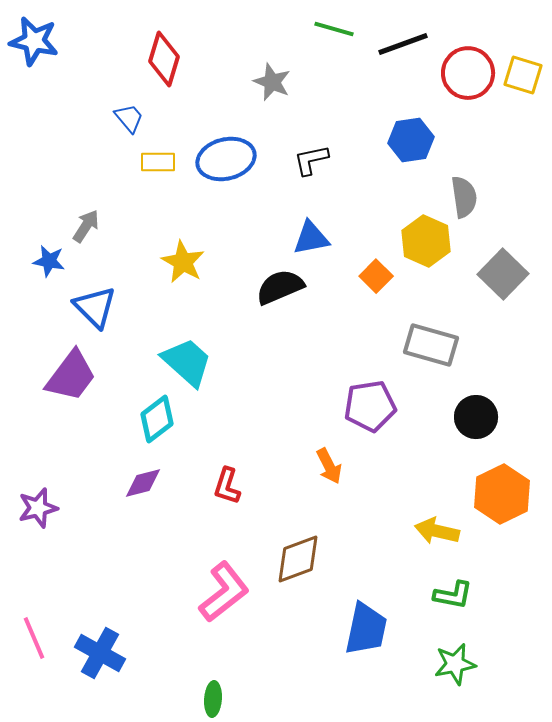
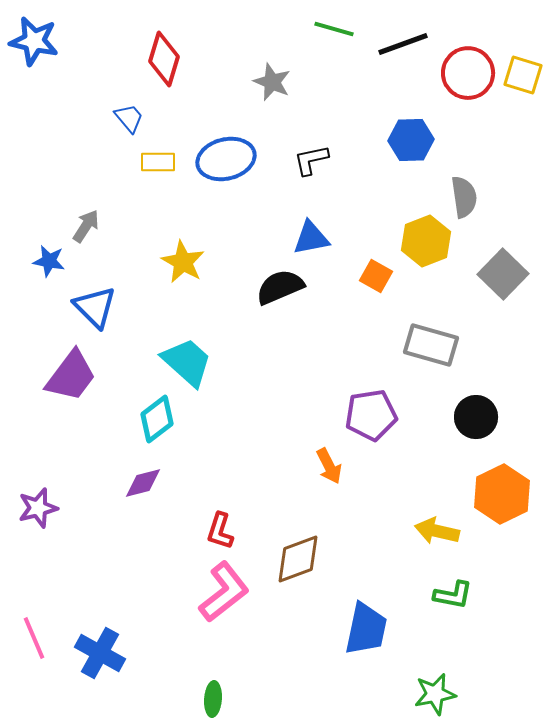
blue hexagon at (411, 140): rotated 6 degrees clockwise
yellow hexagon at (426, 241): rotated 15 degrees clockwise
orange square at (376, 276): rotated 16 degrees counterclockwise
purple pentagon at (370, 406): moved 1 px right, 9 px down
red L-shape at (227, 486): moved 7 px left, 45 px down
green star at (455, 664): moved 20 px left, 30 px down
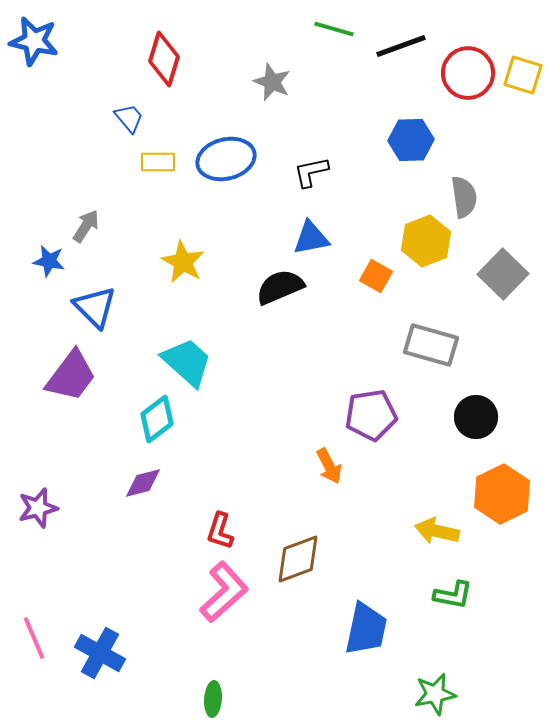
black line at (403, 44): moved 2 px left, 2 px down
black L-shape at (311, 160): moved 12 px down
pink L-shape at (224, 592): rotated 4 degrees counterclockwise
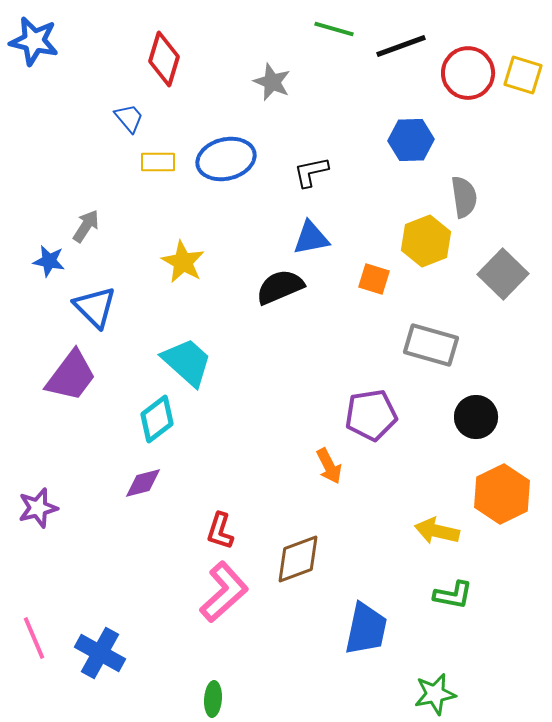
orange square at (376, 276): moved 2 px left, 3 px down; rotated 12 degrees counterclockwise
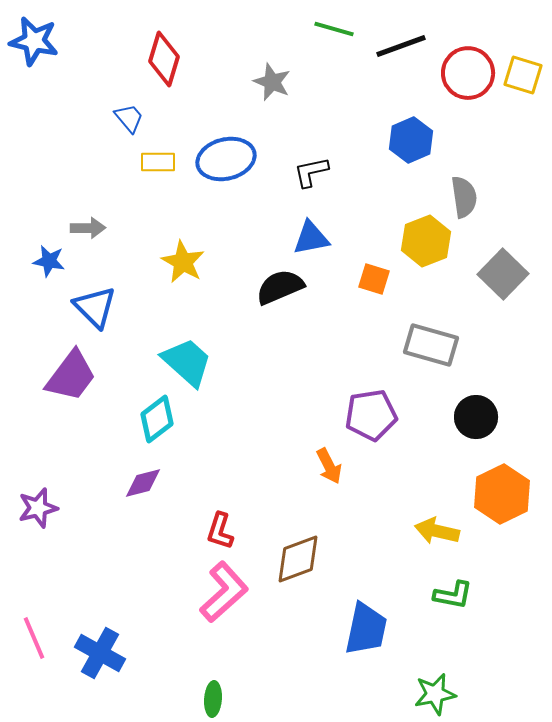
blue hexagon at (411, 140): rotated 21 degrees counterclockwise
gray arrow at (86, 226): moved 2 px right, 2 px down; rotated 56 degrees clockwise
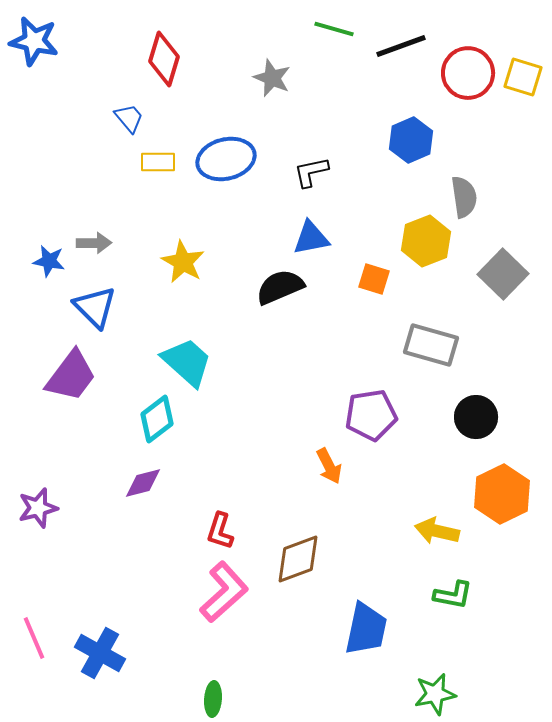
yellow square at (523, 75): moved 2 px down
gray star at (272, 82): moved 4 px up
gray arrow at (88, 228): moved 6 px right, 15 px down
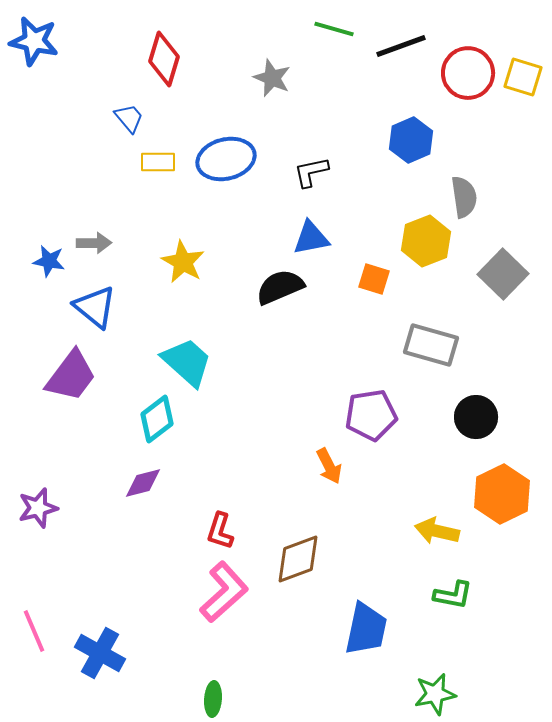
blue triangle at (95, 307): rotated 6 degrees counterclockwise
pink line at (34, 638): moved 7 px up
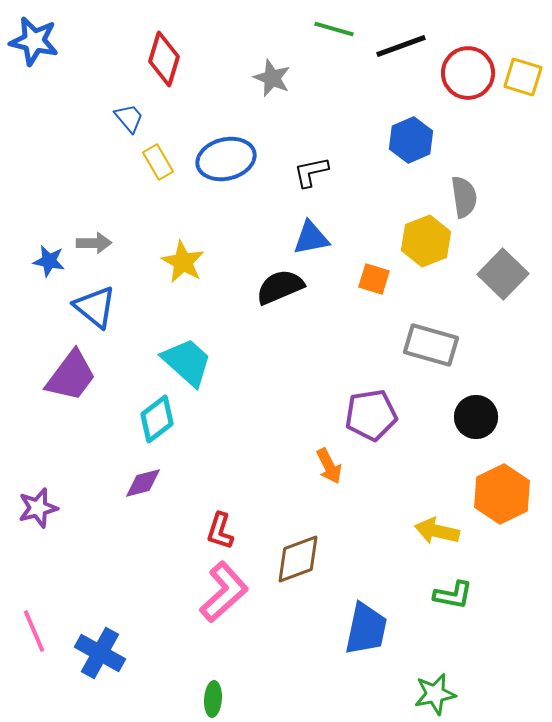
yellow rectangle at (158, 162): rotated 60 degrees clockwise
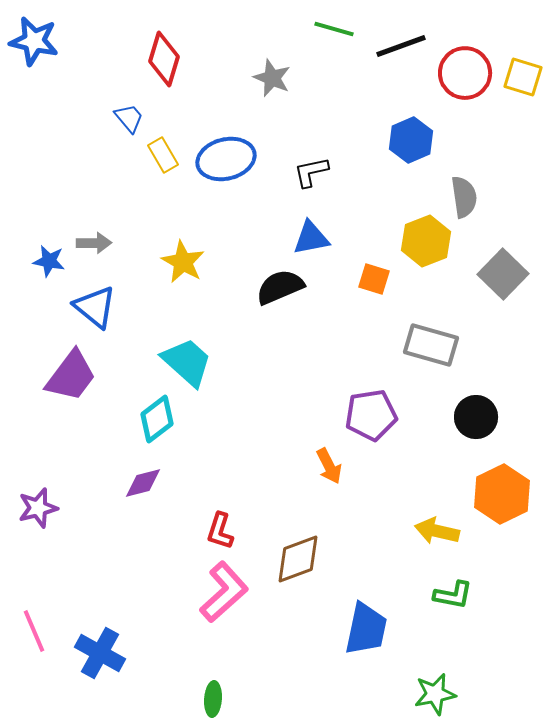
red circle at (468, 73): moved 3 px left
yellow rectangle at (158, 162): moved 5 px right, 7 px up
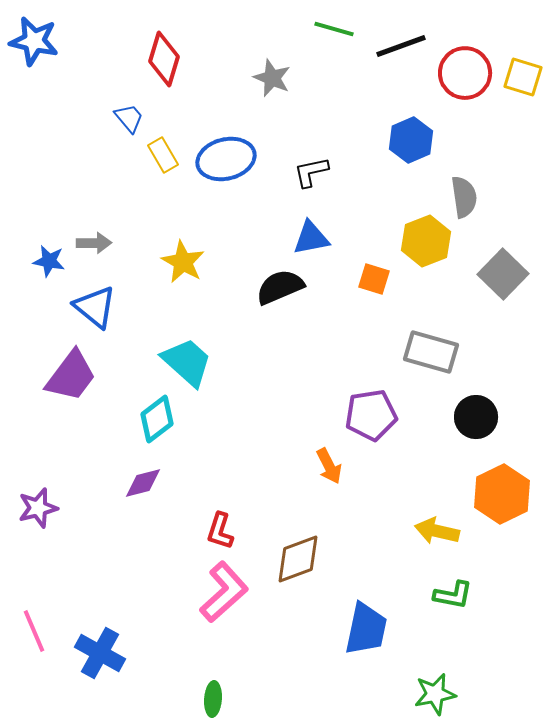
gray rectangle at (431, 345): moved 7 px down
